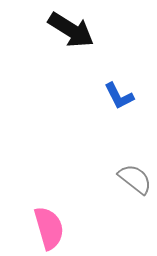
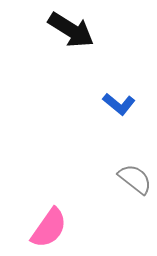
blue L-shape: moved 8 px down; rotated 24 degrees counterclockwise
pink semicircle: rotated 51 degrees clockwise
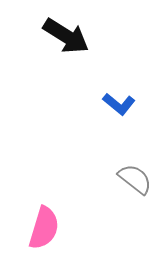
black arrow: moved 5 px left, 6 px down
pink semicircle: moved 5 px left; rotated 18 degrees counterclockwise
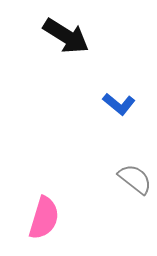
pink semicircle: moved 10 px up
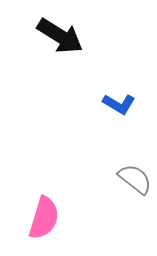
black arrow: moved 6 px left
blue L-shape: rotated 8 degrees counterclockwise
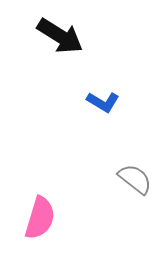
blue L-shape: moved 16 px left, 2 px up
pink semicircle: moved 4 px left
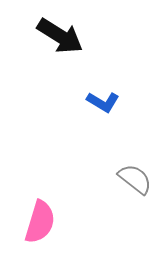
pink semicircle: moved 4 px down
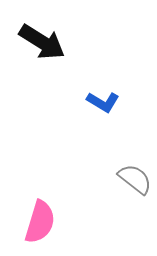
black arrow: moved 18 px left, 6 px down
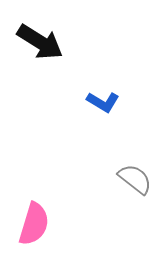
black arrow: moved 2 px left
pink semicircle: moved 6 px left, 2 px down
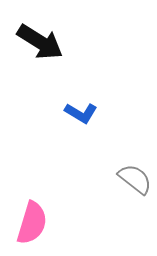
blue L-shape: moved 22 px left, 11 px down
pink semicircle: moved 2 px left, 1 px up
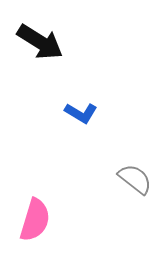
pink semicircle: moved 3 px right, 3 px up
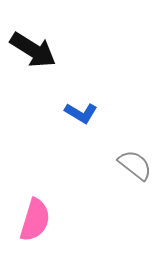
black arrow: moved 7 px left, 8 px down
gray semicircle: moved 14 px up
